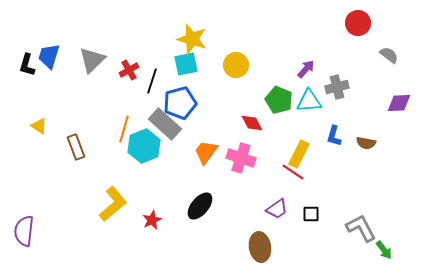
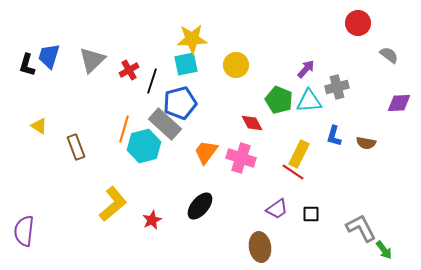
yellow star: rotated 20 degrees counterclockwise
cyan hexagon: rotated 8 degrees clockwise
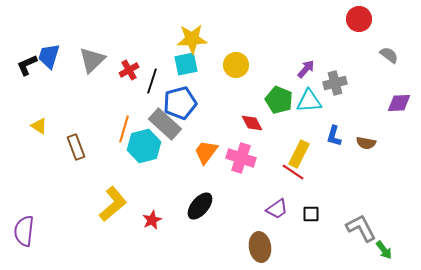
red circle: moved 1 px right, 4 px up
black L-shape: rotated 50 degrees clockwise
gray cross: moved 2 px left, 4 px up
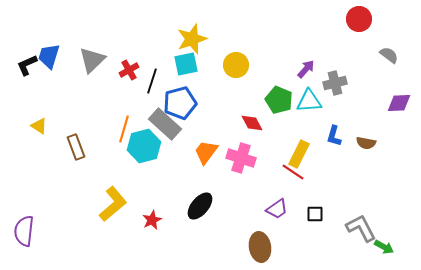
yellow star: rotated 16 degrees counterclockwise
black square: moved 4 px right
green arrow: moved 3 px up; rotated 24 degrees counterclockwise
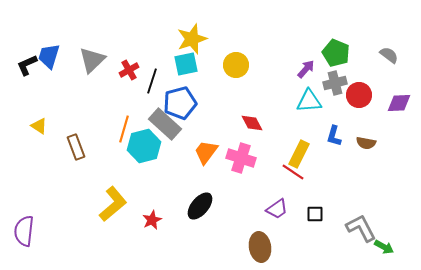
red circle: moved 76 px down
green pentagon: moved 57 px right, 47 px up
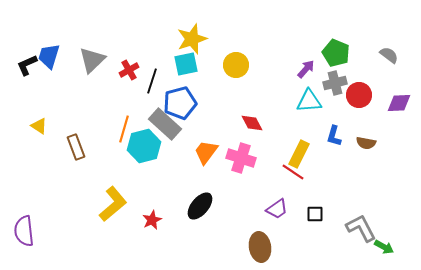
purple semicircle: rotated 12 degrees counterclockwise
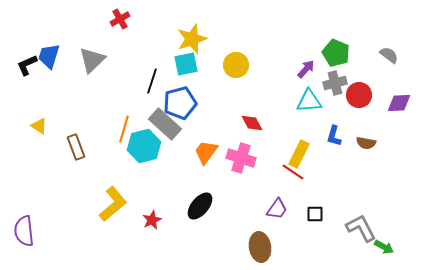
red cross: moved 9 px left, 51 px up
purple trapezoid: rotated 20 degrees counterclockwise
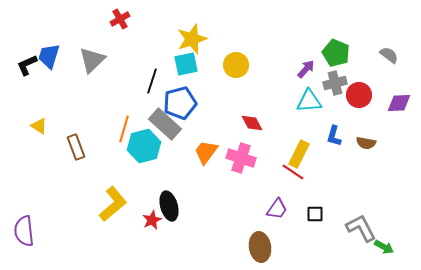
black ellipse: moved 31 px left; rotated 56 degrees counterclockwise
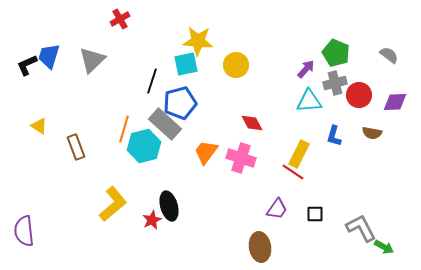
yellow star: moved 6 px right, 2 px down; rotated 24 degrees clockwise
purple diamond: moved 4 px left, 1 px up
brown semicircle: moved 6 px right, 10 px up
